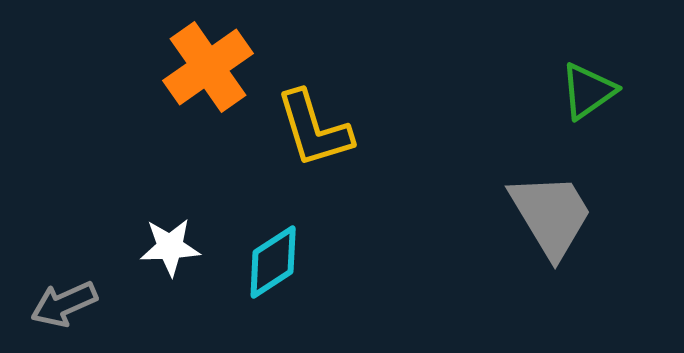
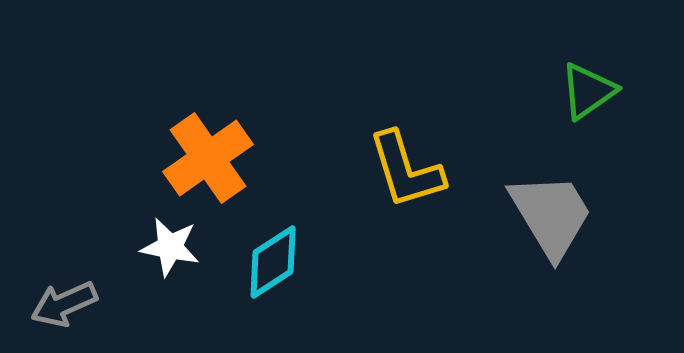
orange cross: moved 91 px down
yellow L-shape: moved 92 px right, 41 px down
white star: rotated 14 degrees clockwise
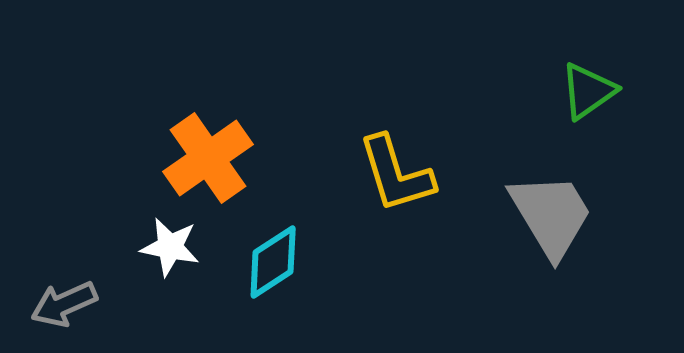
yellow L-shape: moved 10 px left, 4 px down
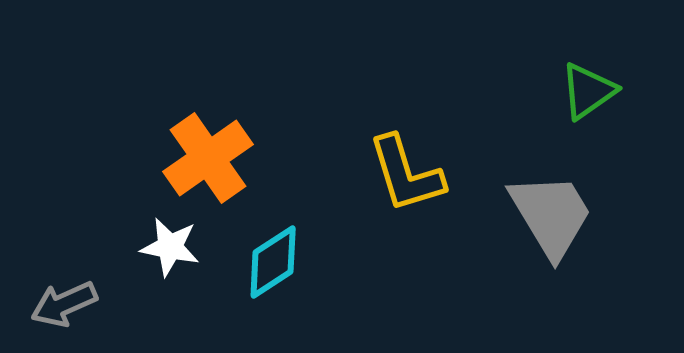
yellow L-shape: moved 10 px right
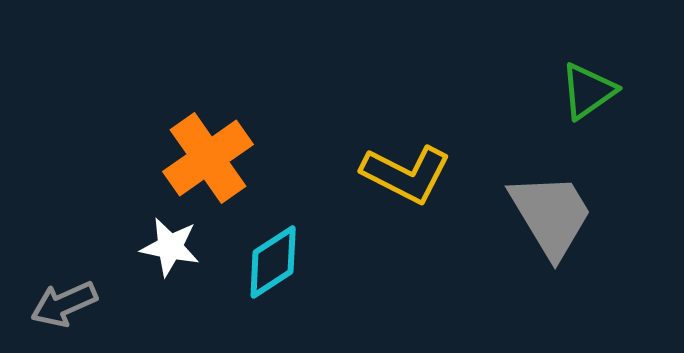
yellow L-shape: rotated 46 degrees counterclockwise
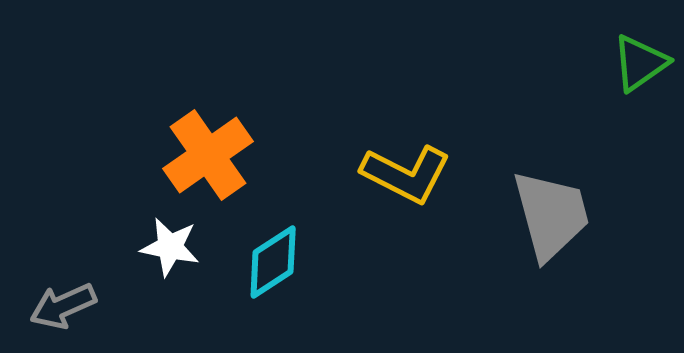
green triangle: moved 52 px right, 28 px up
orange cross: moved 3 px up
gray trapezoid: rotated 16 degrees clockwise
gray arrow: moved 1 px left, 2 px down
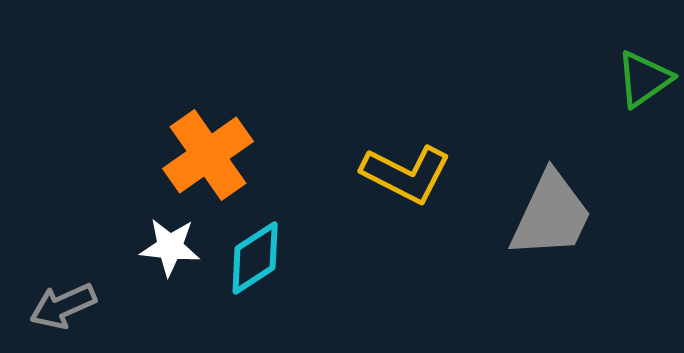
green triangle: moved 4 px right, 16 px down
gray trapezoid: rotated 40 degrees clockwise
white star: rotated 6 degrees counterclockwise
cyan diamond: moved 18 px left, 4 px up
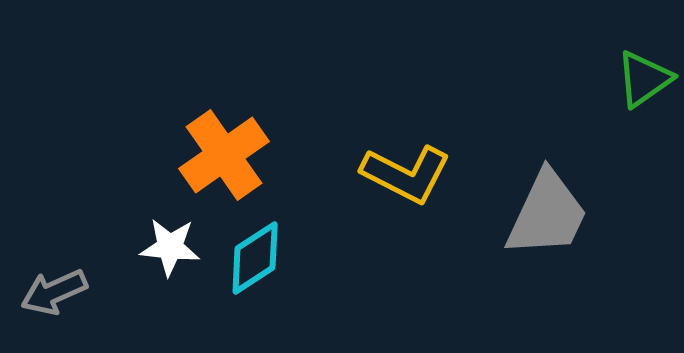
orange cross: moved 16 px right
gray trapezoid: moved 4 px left, 1 px up
gray arrow: moved 9 px left, 14 px up
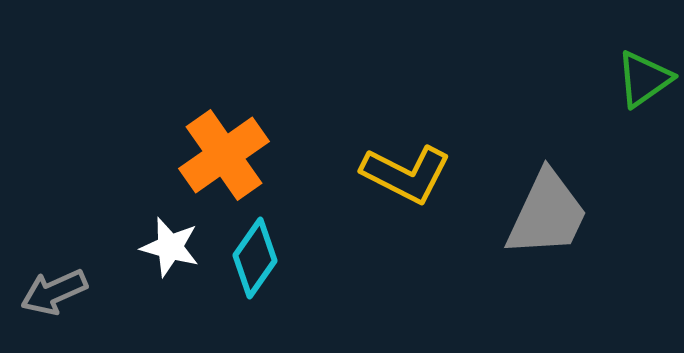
white star: rotated 10 degrees clockwise
cyan diamond: rotated 22 degrees counterclockwise
